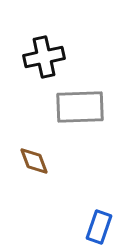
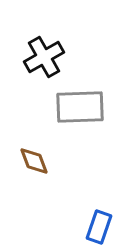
black cross: rotated 18 degrees counterclockwise
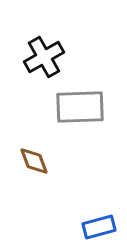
blue rectangle: rotated 56 degrees clockwise
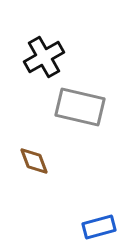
gray rectangle: rotated 15 degrees clockwise
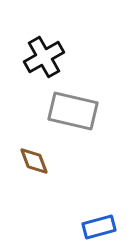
gray rectangle: moved 7 px left, 4 px down
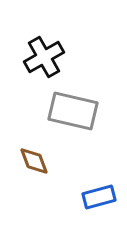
blue rectangle: moved 30 px up
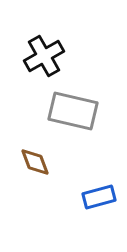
black cross: moved 1 px up
brown diamond: moved 1 px right, 1 px down
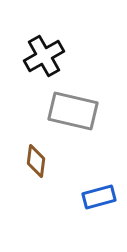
brown diamond: moved 1 px right, 1 px up; rotated 28 degrees clockwise
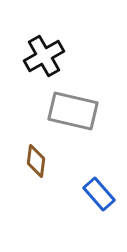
blue rectangle: moved 3 px up; rotated 64 degrees clockwise
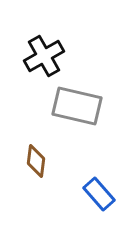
gray rectangle: moved 4 px right, 5 px up
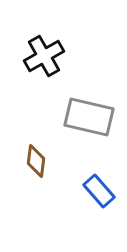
gray rectangle: moved 12 px right, 11 px down
blue rectangle: moved 3 px up
